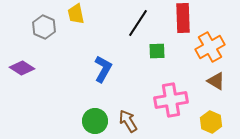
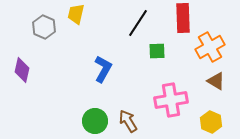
yellow trapezoid: rotated 25 degrees clockwise
purple diamond: moved 2 px down; rotated 70 degrees clockwise
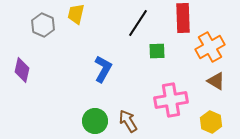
gray hexagon: moved 1 px left, 2 px up
